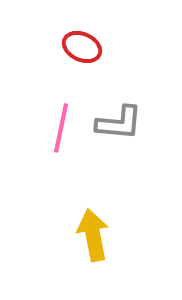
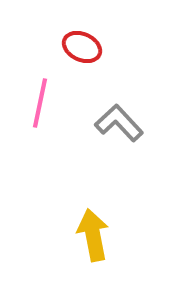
gray L-shape: rotated 138 degrees counterclockwise
pink line: moved 21 px left, 25 px up
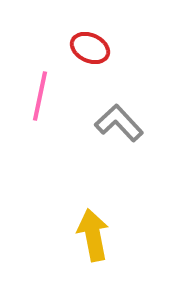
red ellipse: moved 8 px right, 1 px down
pink line: moved 7 px up
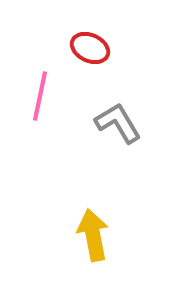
gray L-shape: moved 1 px left; rotated 12 degrees clockwise
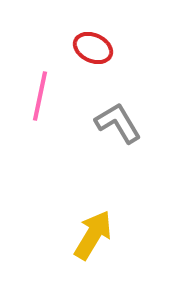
red ellipse: moved 3 px right
yellow arrow: rotated 42 degrees clockwise
